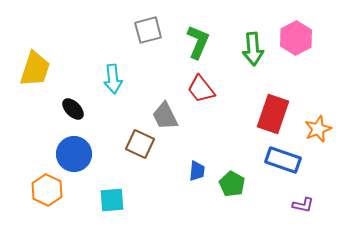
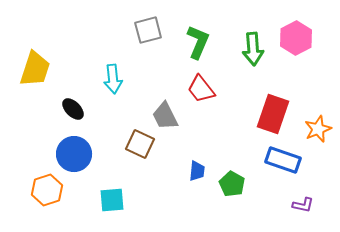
orange hexagon: rotated 16 degrees clockwise
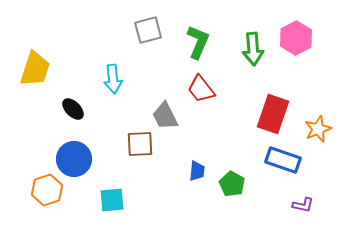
brown square: rotated 28 degrees counterclockwise
blue circle: moved 5 px down
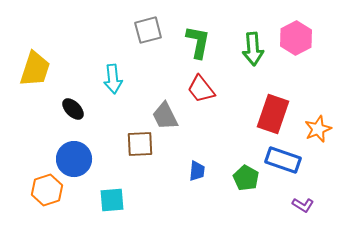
green L-shape: rotated 12 degrees counterclockwise
green pentagon: moved 14 px right, 6 px up
purple L-shape: rotated 20 degrees clockwise
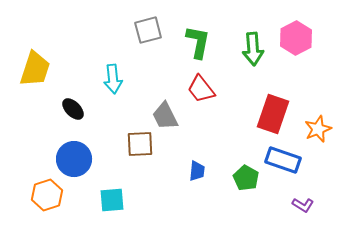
orange hexagon: moved 5 px down
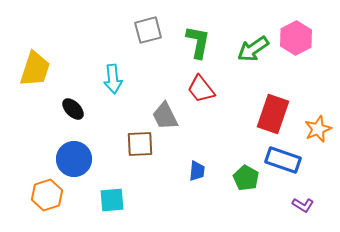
green arrow: rotated 60 degrees clockwise
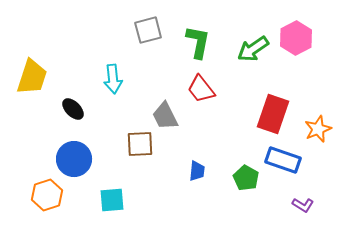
yellow trapezoid: moved 3 px left, 8 px down
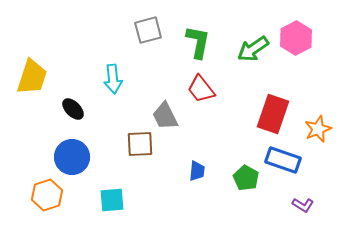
blue circle: moved 2 px left, 2 px up
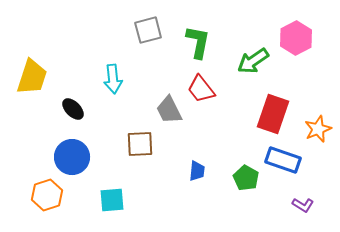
green arrow: moved 12 px down
gray trapezoid: moved 4 px right, 6 px up
